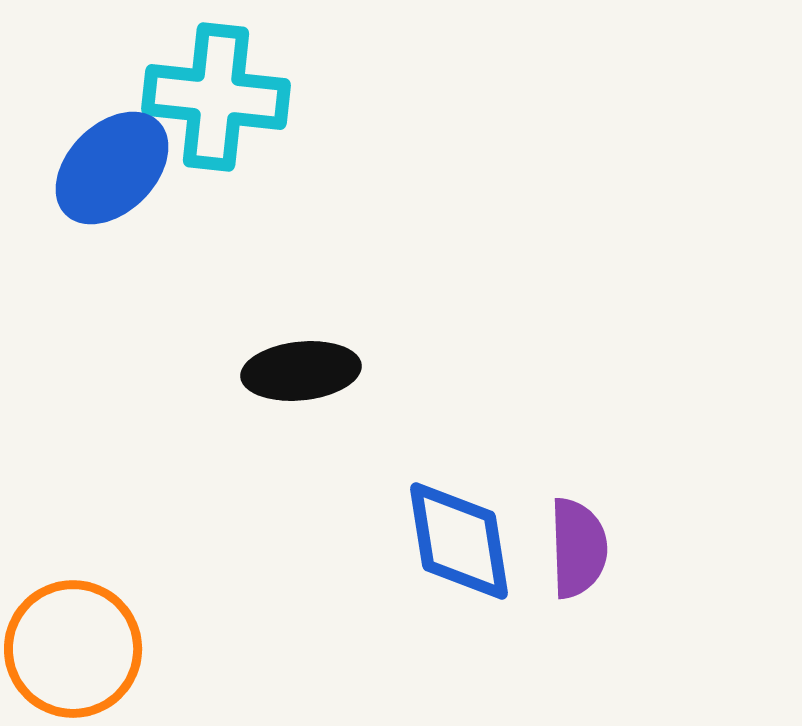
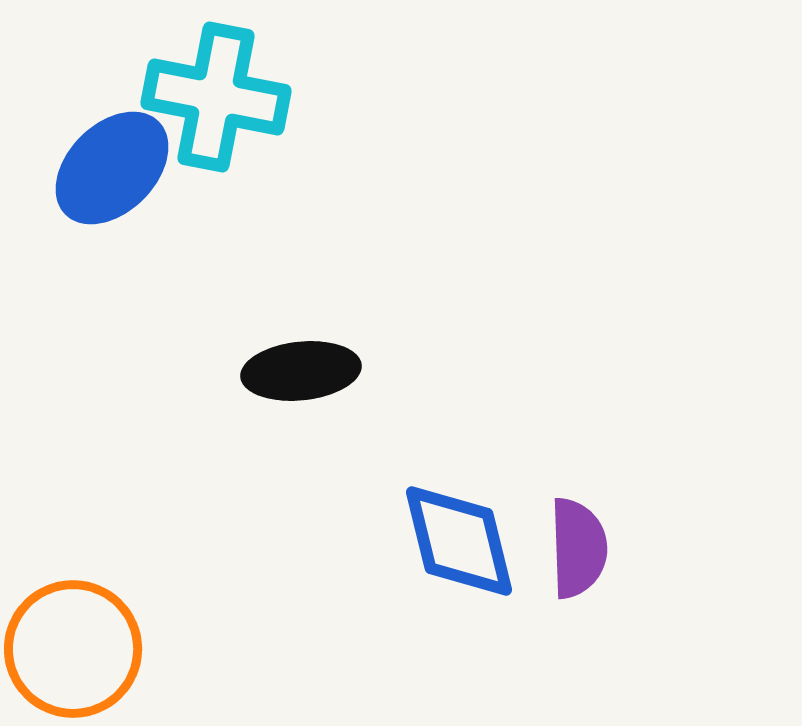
cyan cross: rotated 5 degrees clockwise
blue diamond: rotated 5 degrees counterclockwise
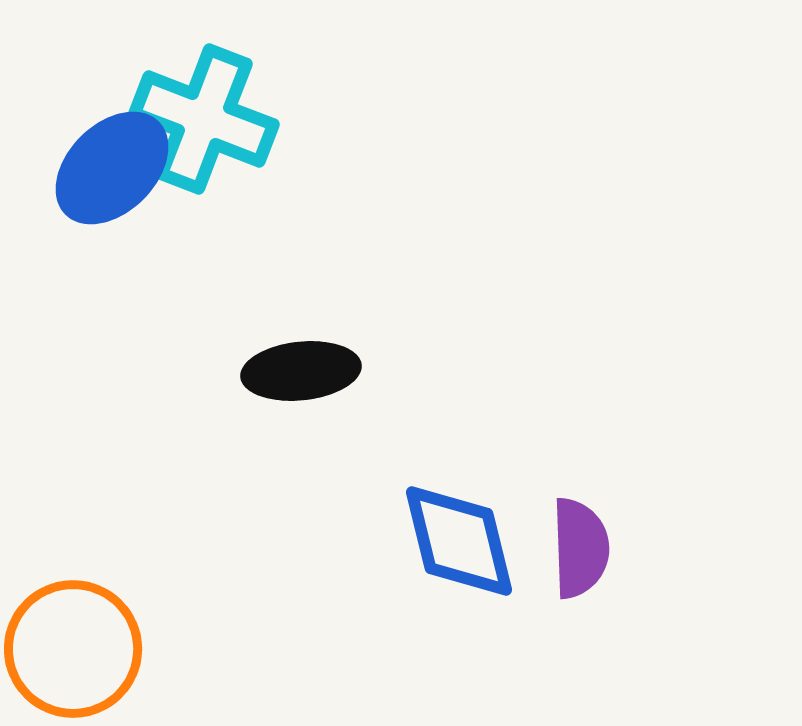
cyan cross: moved 12 px left, 22 px down; rotated 10 degrees clockwise
purple semicircle: moved 2 px right
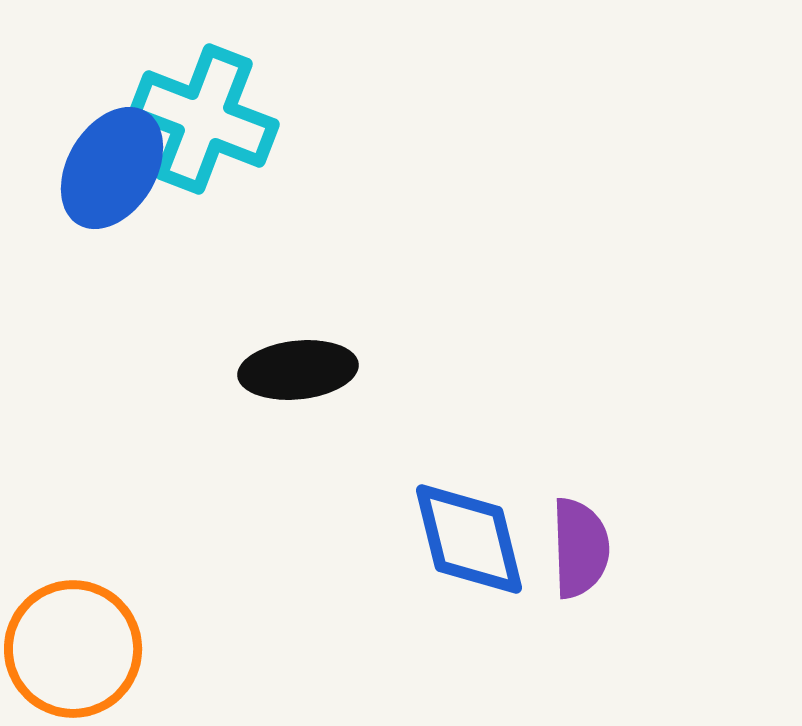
blue ellipse: rotated 14 degrees counterclockwise
black ellipse: moved 3 px left, 1 px up
blue diamond: moved 10 px right, 2 px up
